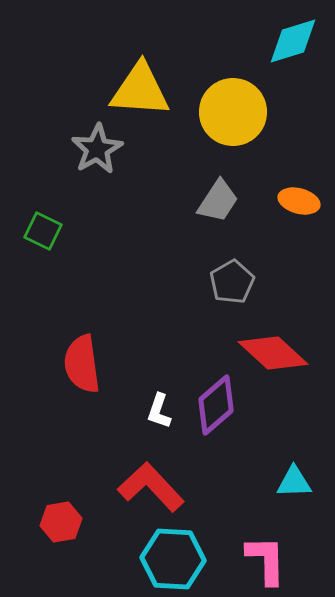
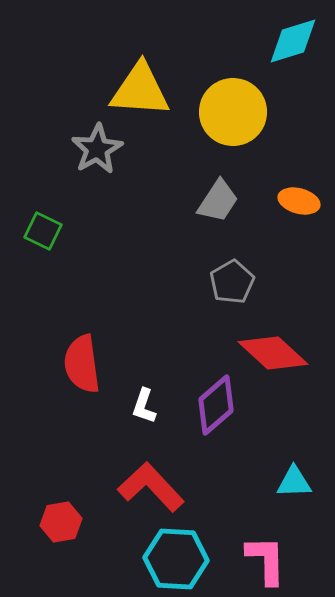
white L-shape: moved 15 px left, 5 px up
cyan hexagon: moved 3 px right
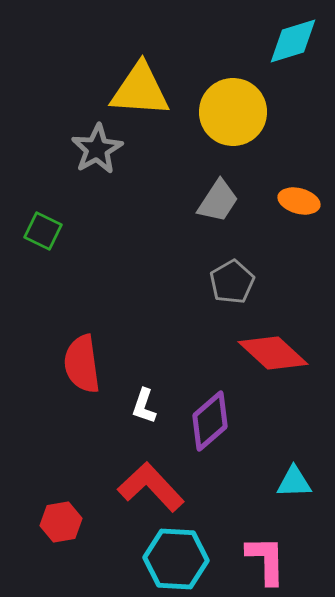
purple diamond: moved 6 px left, 16 px down
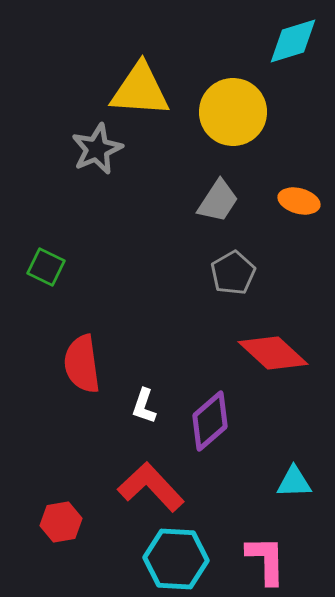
gray star: rotated 6 degrees clockwise
green square: moved 3 px right, 36 px down
gray pentagon: moved 1 px right, 9 px up
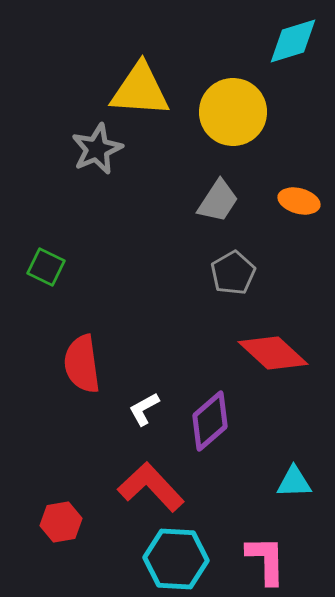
white L-shape: moved 3 px down; rotated 42 degrees clockwise
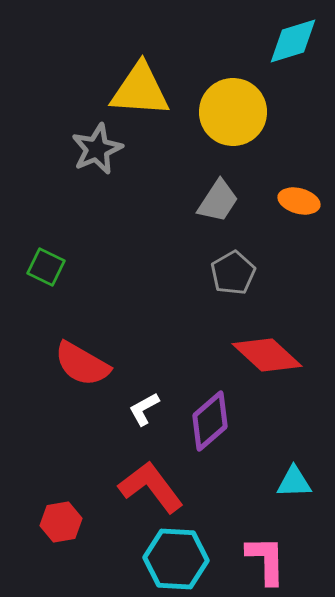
red diamond: moved 6 px left, 2 px down
red semicircle: rotated 52 degrees counterclockwise
red L-shape: rotated 6 degrees clockwise
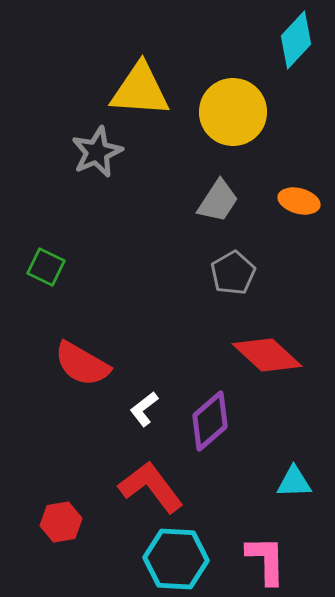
cyan diamond: moved 3 px right, 1 px up; rotated 30 degrees counterclockwise
gray star: moved 3 px down
white L-shape: rotated 9 degrees counterclockwise
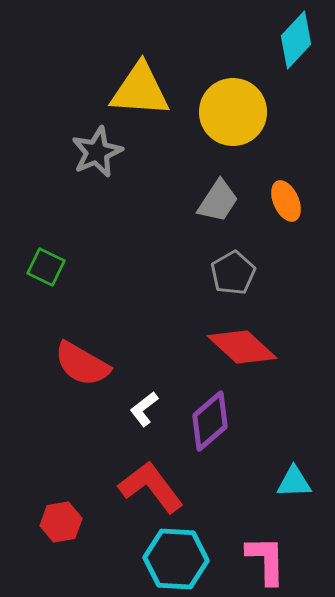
orange ellipse: moved 13 px left; rotated 51 degrees clockwise
red diamond: moved 25 px left, 8 px up
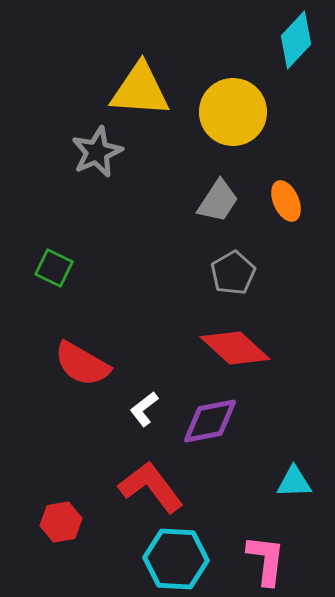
green square: moved 8 px right, 1 px down
red diamond: moved 7 px left, 1 px down
purple diamond: rotated 30 degrees clockwise
pink L-shape: rotated 8 degrees clockwise
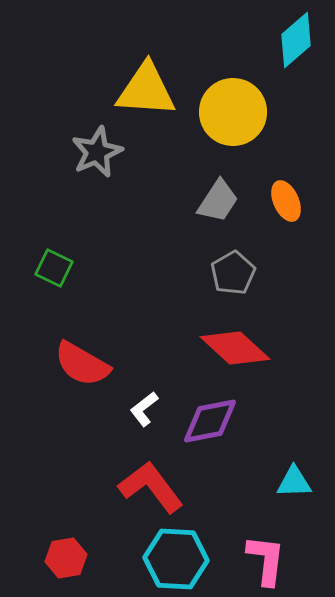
cyan diamond: rotated 6 degrees clockwise
yellow triangle: moved 6 px right
red hexagon: moved 5 px right, 36 px down
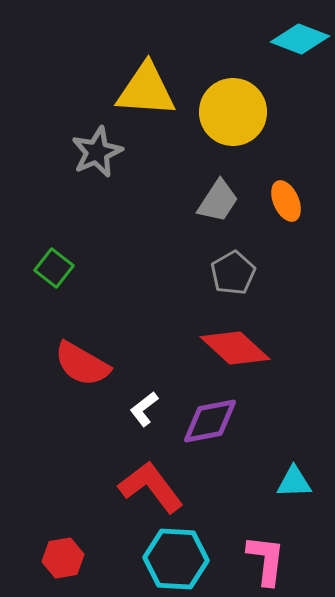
cyan diamond: moved 4 px right, 1 px up; rotated 62 degrees clockwise
green square: rotated 12 degrees clockwise
red hexagon: moved 3 px left
